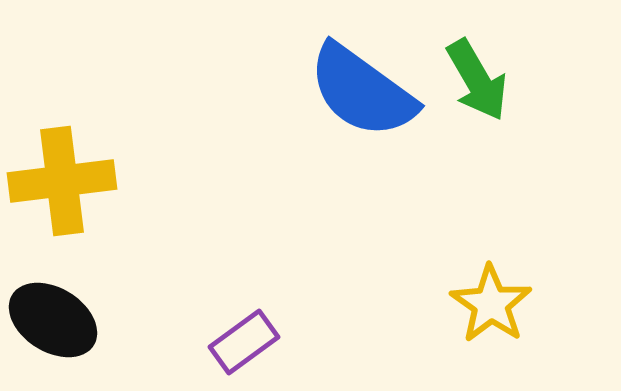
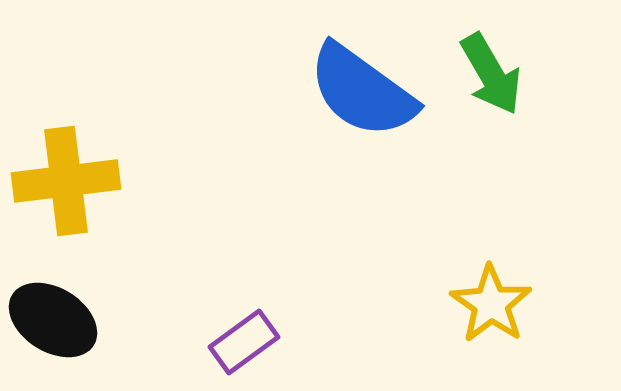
green arrow: moved 14 px right, 6 px up
yellow cross: moved 4 px right
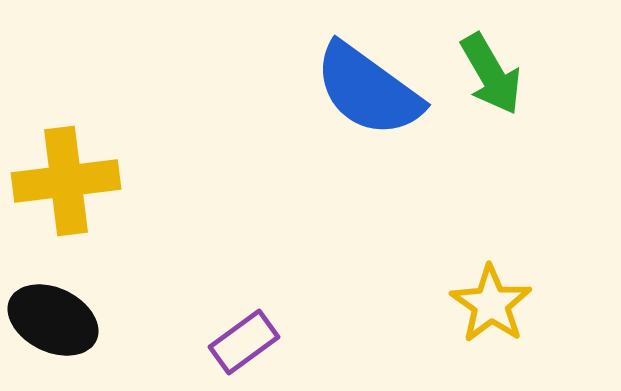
blue semicircle: moved 6 px right, 1 px up
black ellipse: rotated 6 degrees counterclockwise
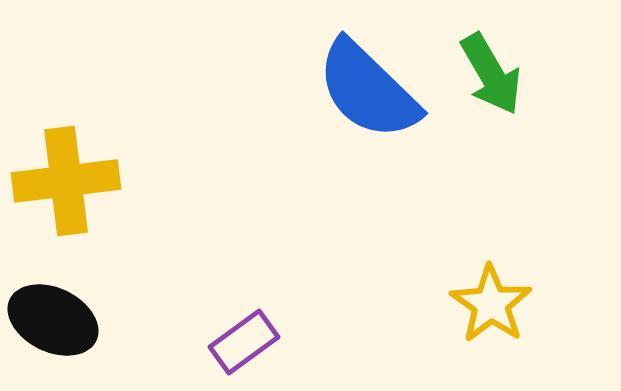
blue semicircle: rotated 8 degrees clockwise
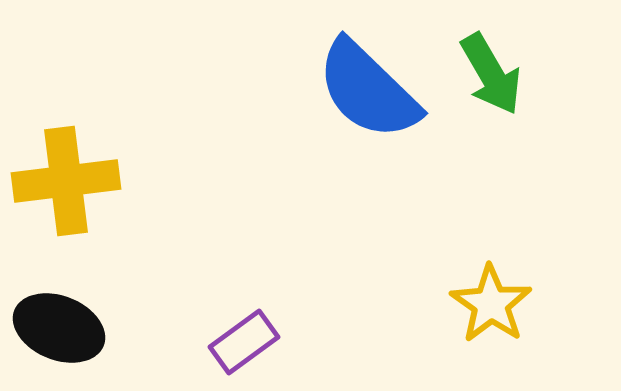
black ellipse: moved 6 px right, 8 px down; rotated 4 degrees counterclockwise
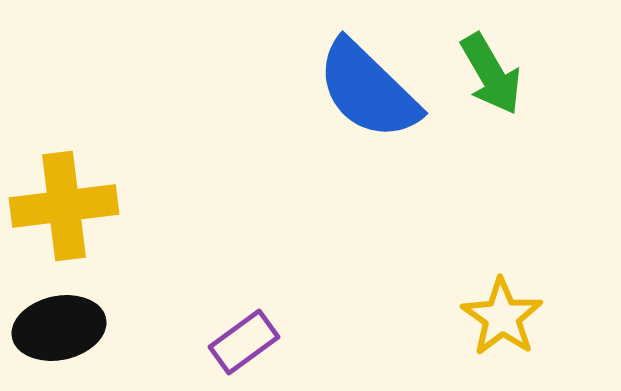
yellow cross: moved 2 px left, 25 px down
yellow star: moved 11 px right, 13 px down
black ellipse: rotated 34 degrees counterclockwise
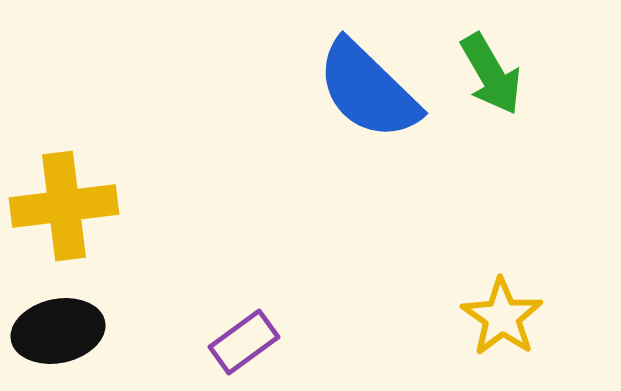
black ellipse: moved 1 px left, 3 px down
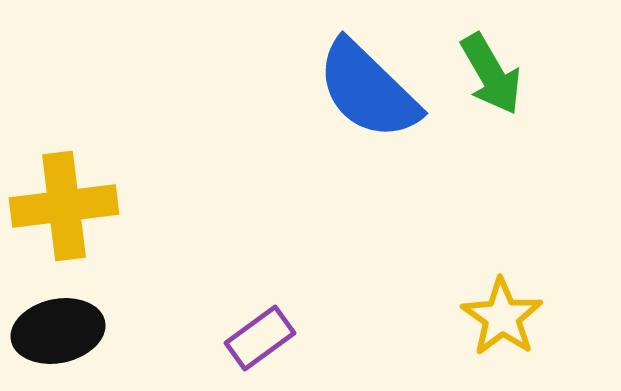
purple rectangle: moved 16 px right, 4 px up
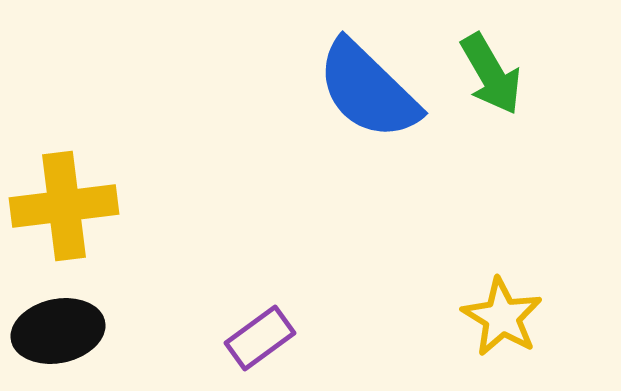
yellow star: rotated 4 degrees counterclockwise
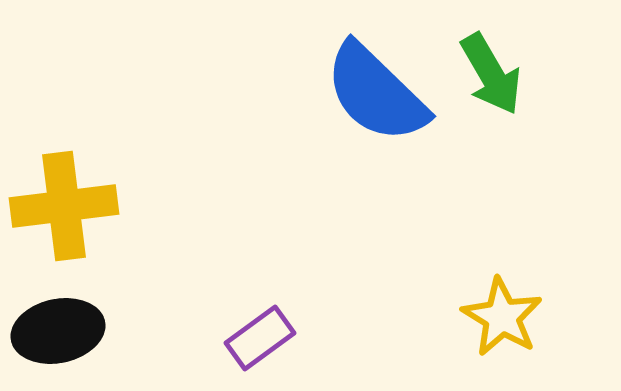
blue semicircle: moved 8 px right, 3 px down
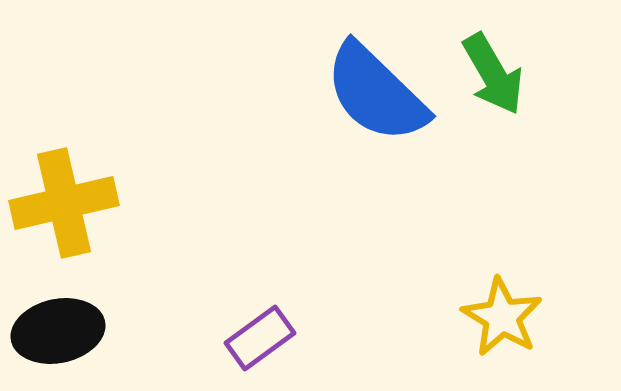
green arrow: moved 2 px right
yellow cross: moved 3 px up; rotated 6 degrees counterclockwise
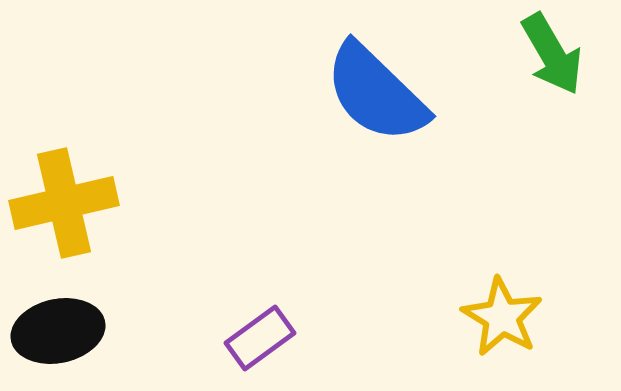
green arrow: moved 59 px right, 20 px up
